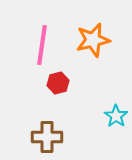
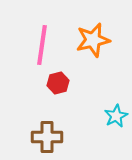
cyan star: rotated 10 degrees clockwise
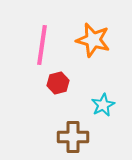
orange star: rotated 28 degrees clockwise
cyan star: moved 13 px left, 11 px up
brown cross: moved 26 px right
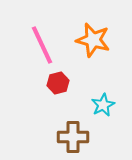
pink line: rotated 33 degrees counterclockwise
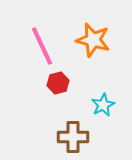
pink line: moved 1 px down
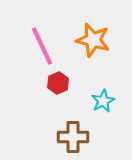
red hexagon: rotated 10 degrees counterclockwise
cyan star: moved 4 px up
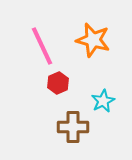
brown cross: moved 10 px up
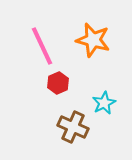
cyan star: moved 1 px right, 2 px down
brown cross: rotated 24 degrees clockwise
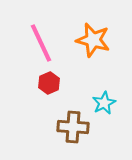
pink line: moved 1 px left, 3 px up
red hexagon: moved 9 px left
brown cross: rotated 20 degrees counterclockwise
